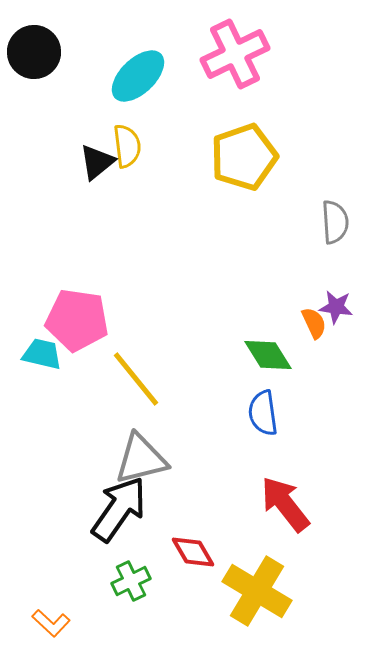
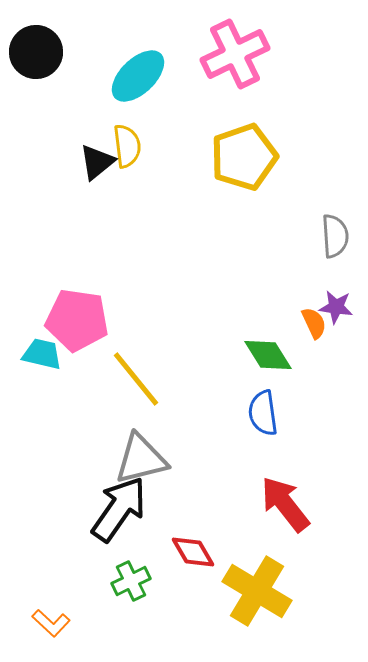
black circle: moved 2 px right
gray semicircle: moved 14 px down
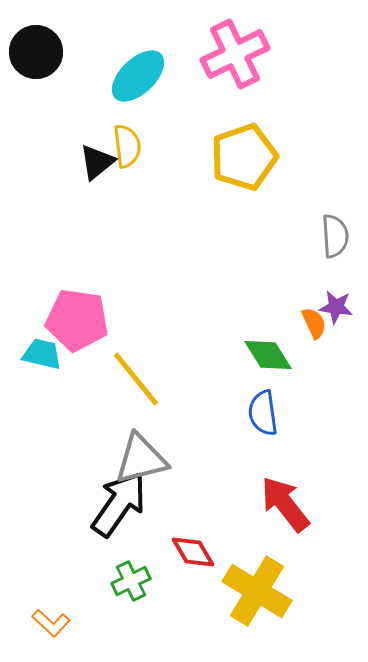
black arrow: moved 5 px up
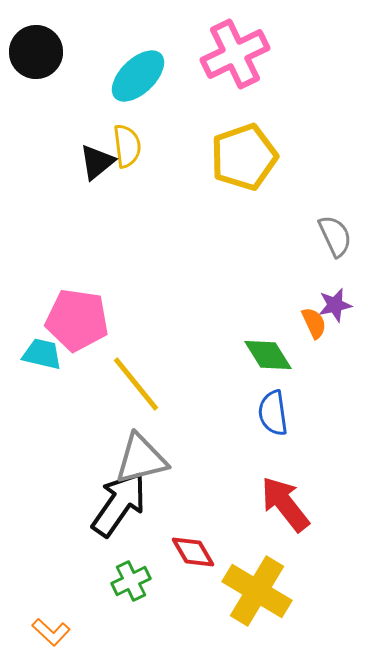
gray semicircle: rotated 21 degrees counterclockwise
purple star: moved 1 px left, 2 px up; rotated 20 degrees counterclockwise
yellow line: moved 5 px down
blue semicircle: moved 10 px right
orange L-shape: moved 9 px down
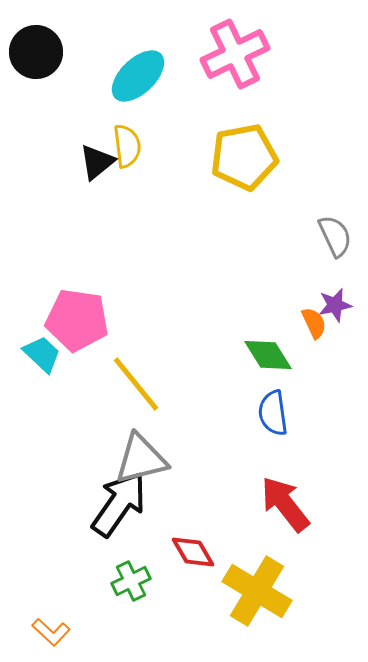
yellow pentagon: rotated 8 degrees clockwise
cyan trapezoid: rotated 30 degrees clockwise
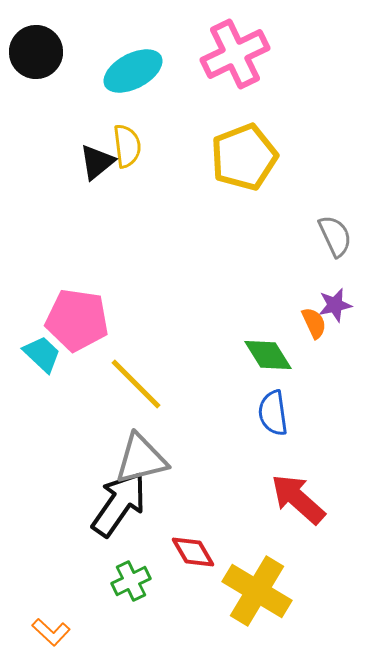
cyan ellipse: moved 5 px left, 5 px up; rotated 16 degrees clockwise
yellow pentagon: rotated 10 degrees counterclockwise
yellow line: rotated 6 degrees counterclockwise
red arrow: moved 13 px right, 5 px up; rotated 10 degrees counterclockwise
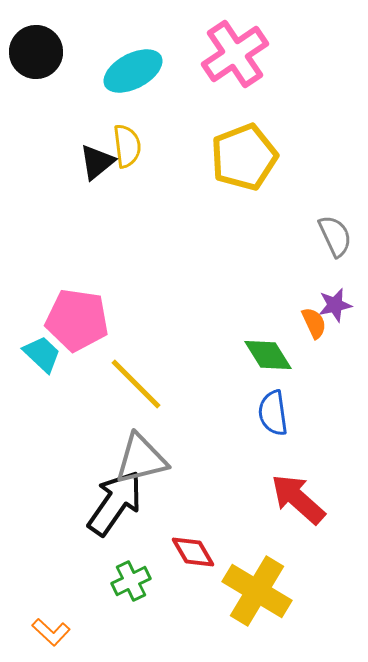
pink cross: rotated 8 degrees counterclockwise
black arrow: moved 4 px left, 1 px up
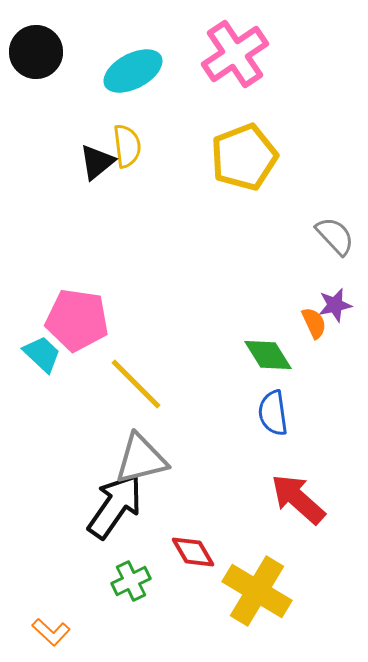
gray semicircle: rotated 18 degrees counterclockwise
black arrow: moved 3 px down
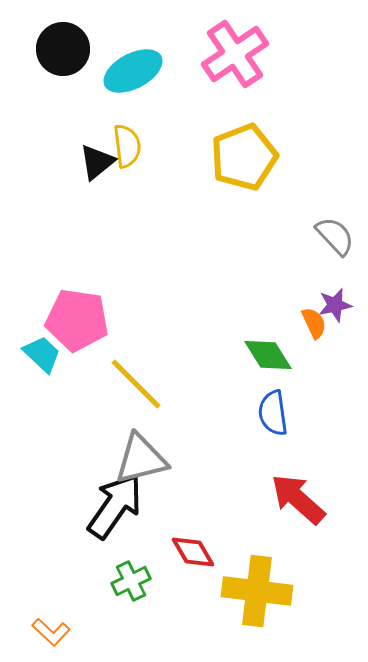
black circle: moved 27 px right, 3 px up
yellow cross: rotated 24 degrees counterclockwise
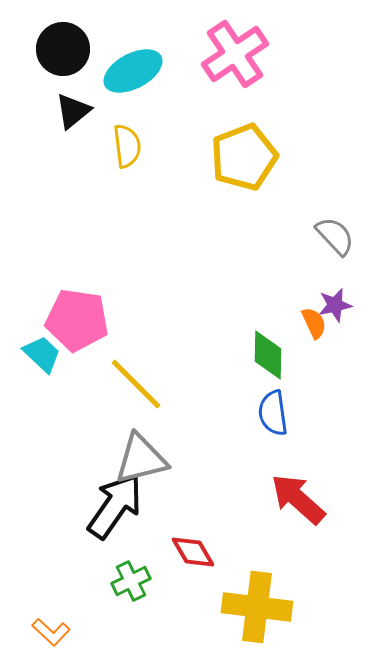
black triangle: moved 24 px left, 51 px up
green diamond: rotated 33 degrees clockwise
yellow cross: moved 16 px down
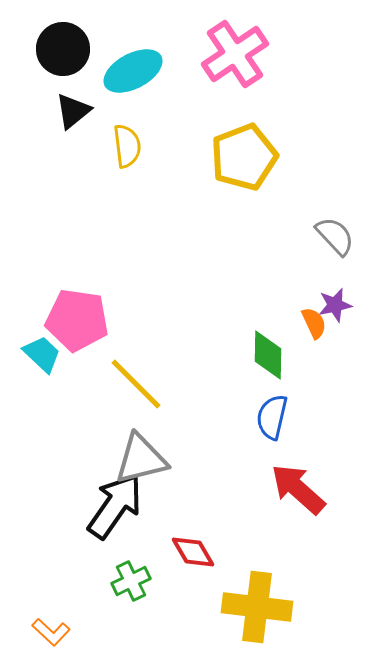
blue semicircle: moved 1 px left, 4 px down; rotated 21 degrees clockwise
red arrow: moved 10 px up
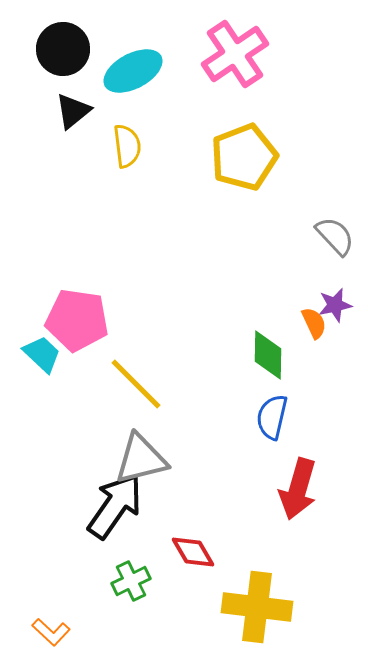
red arrow: rotated 116 degrees counterclockwise
